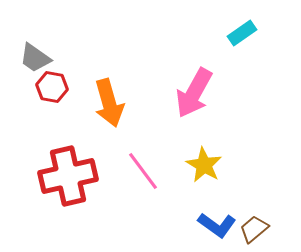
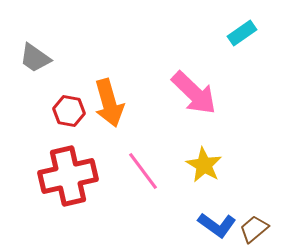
red hexagon: moved 17 px right, 24 px down
pink arrow: rotated 75 degrees counterclockwise
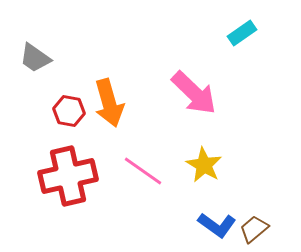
pink line: rotated 18 degrees counterclockwise
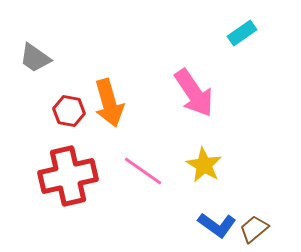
pink arrow: rotated 12 degrees clockwise
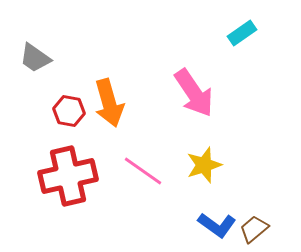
yellow star: rotated 24 degrees clockwise
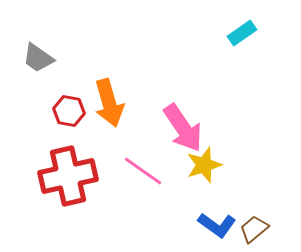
gray trapezoid: moved 3 px right
pink arrow: moved 11 px left, 35 px down
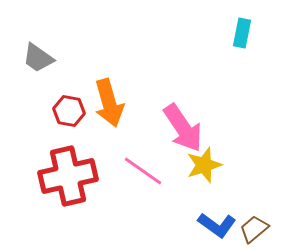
cyan rectangle: rotated 44 degrees counterclockwise
